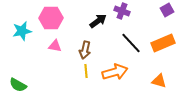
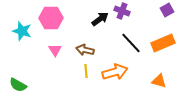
black arrow: moved 2 px right, 2 px up
cyan star: rotated 30 degrees clockwise
pink triangle: moved 4 px down; rotated 48 degrees clockwise
brown arrow: rotated 90 degrees clockwise
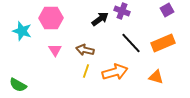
yellow line: rotated 24 degrees clockwise
orange triangle: moved 3 px left, 4 px up
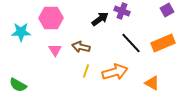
cyan star: moved 1 px left, 1 px down; rotated 18 degrees counterclockwise
brown arrow: moved 4 px left, 3 px up
orange triangle: moved 4 px left, 6 px down; rotated 14 degrees clockwise
